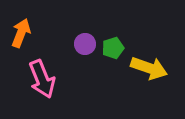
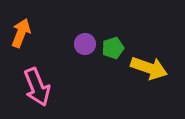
pink arrow: moved 5 px left, 8 px down
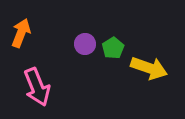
green pentagon: rotated 15 degrees counterclockwise
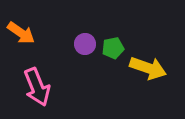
orange arrow: rotated 104 degrees clockwise
green pentagon: rotated 20 degrees clockwise
yellow arrow: moved 1 px left
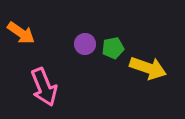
pink arrow: moved 7 px right
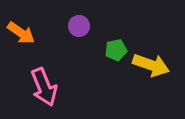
purple circle: moved 6 px left, 18 px up
green pentagon: moved 3 px right, 2 px down
yellow arrow: moved 3 px right, 3 px up
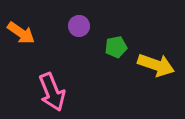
green pentagon: moved 3 px up
yellow arrow: moved 5 px right
pink arrow: moved 8 px right, 5 px down
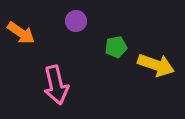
purple circle: moved 3 px left, 5 px up
pink arrow: moved 4 px right, 7 px up; rotated 9 degrees clockwise
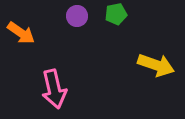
purple circle: moved 1 px right, 5 px up
green pentagon: moved 33 px up
pink arrow: moved 2 px left, 4 px down
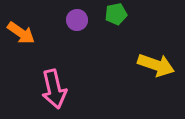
purple circle: moved 4 px down
